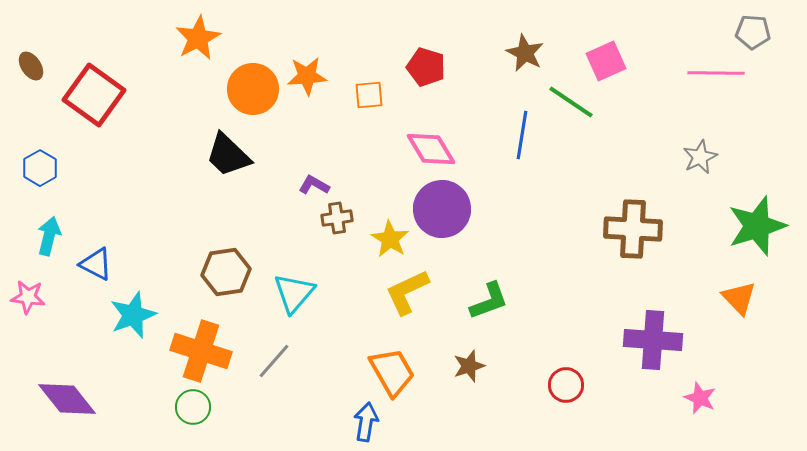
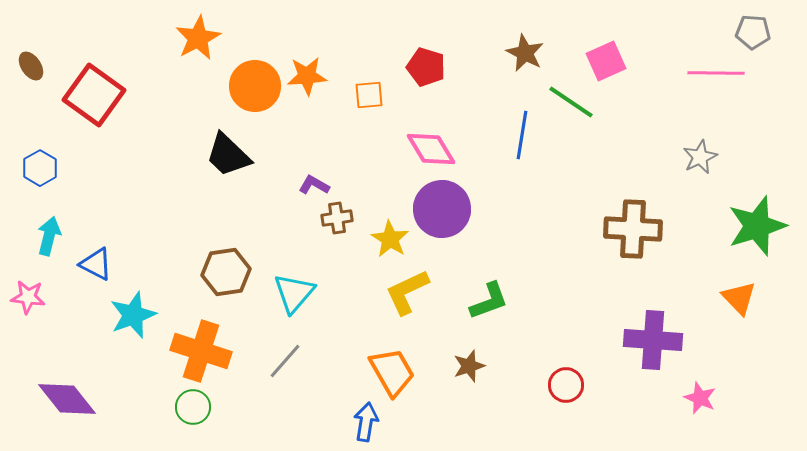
orange circle at (253, 89): moved 2 px right, 3 px up
gray line at (274, 361): moved 11 px right
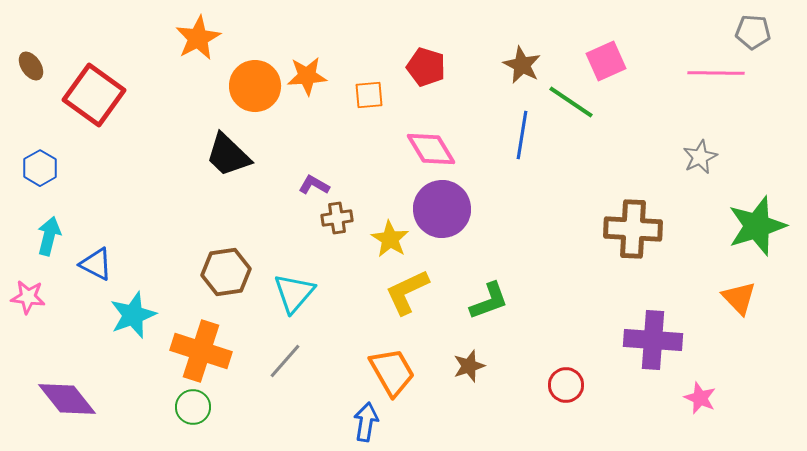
brown star at (525, 53): moved 3 px left, 12 px down
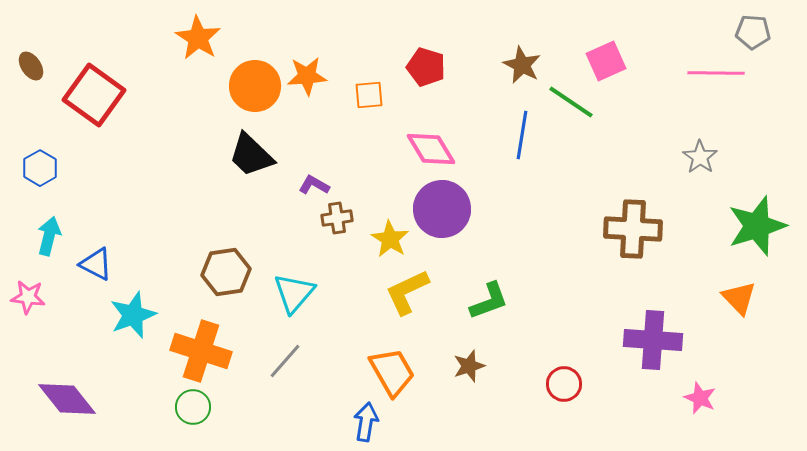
orange star at (198, 38): rotated 12 degrees counterclockwise
black trapezoid at (228, 155): moved 23 px right
gray star at (700, 157): rotated 12 degrees counterclockwise
red circle at (566, 385): moved 2 px left, 1 px up
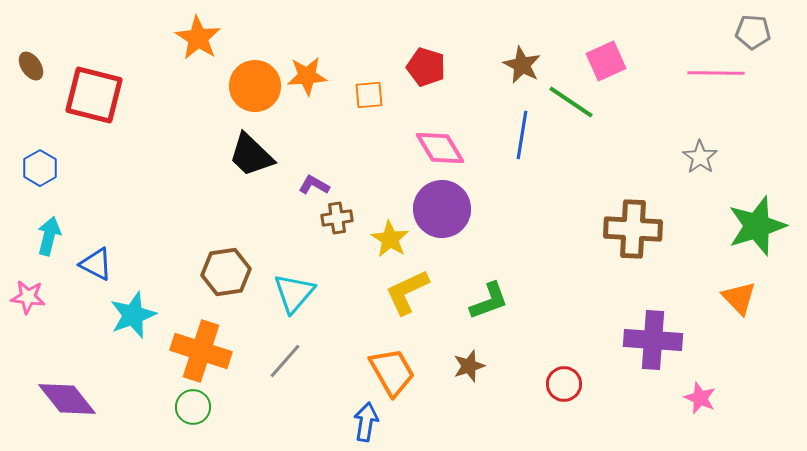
red square at (94, 95): rotated 22 degrees counterclockwise
pink diamond at (431, 149): moved 9 px right, 1 px up
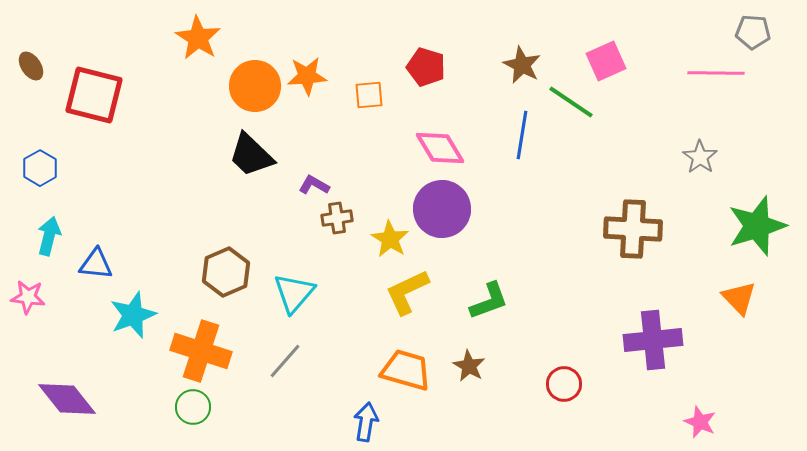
blue triangle at (96, 264): rotated 21 degrees counterclockwise
brown hexagon at (226, 272): rotated 15 degrees counterclockwise
purple cross at (653, 340): rotated 10 degrees counterclockwise
brown star at (469, 366): rotated 24 degrees counterclockwise
orange trapezoid at (392, 372): moved 14 px right, 2 px up; rotated 44 degrees counterclockwise
pink star at (700, 398): moved 24 px down
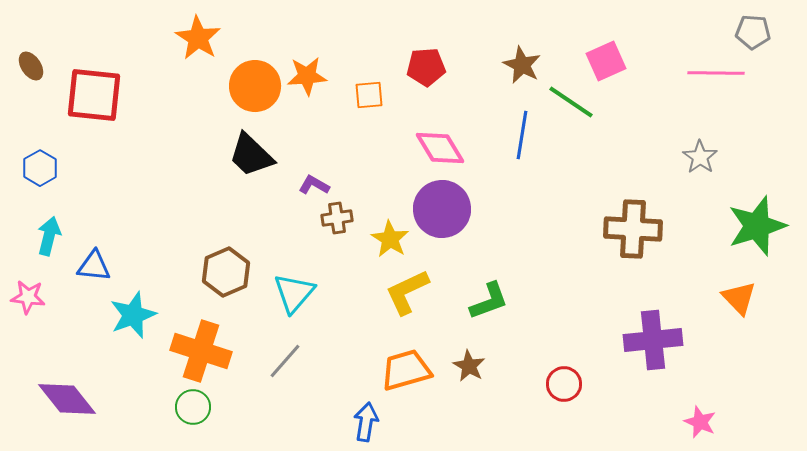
red pentagon at (426, 67): rotated 21 degrees counterclockwise
red square at (94, 95): rotated 8 degrees counterclockwise
blue triangle at (96, 264): moved 2 px left, 2 px down
orange trapezoid at (406, 370): rotated 32 degrees counterclockwise
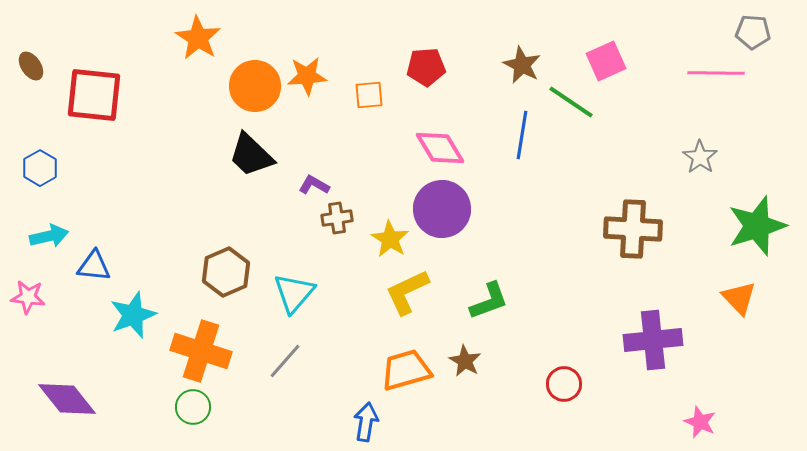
cyan arrow at (49, 236): rotated 63 degrees clockwise
brown star at (469, 366): moved 4 px left, 5 px up
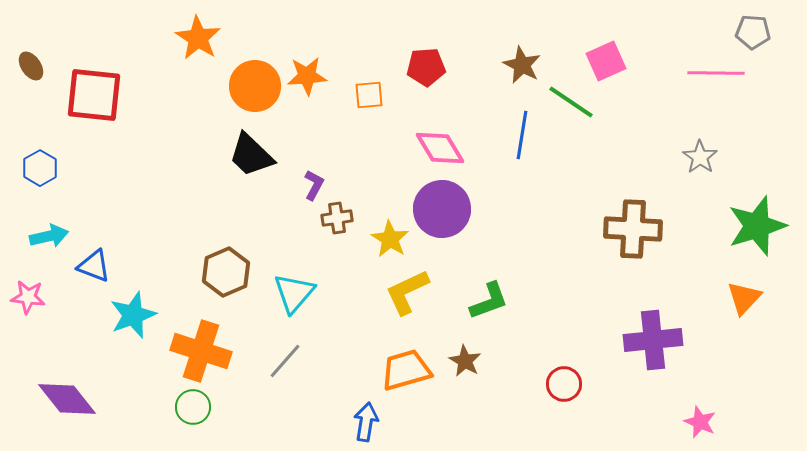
purple L-shape at (314, 185): rotated 88 degrees clockwise
blue triangle at (94, 266): rotated 15 degrees clockwise
orange triangle at (739, 298): moved 5 px right; rotated 27 degrees clockwise
